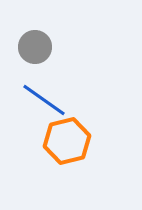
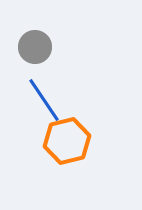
blue line: rotated 21 degrees clockwise
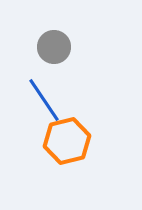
gray circle: moved 19 px right
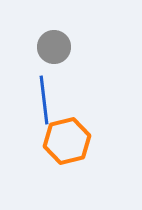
blue line: rotated 27 degrees clockwise
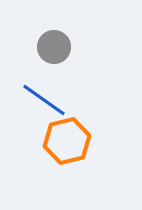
blue line: rotated 48 degrees counterclockwise
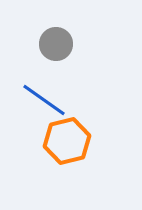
gray circle: moved 2 px right, 3 px up
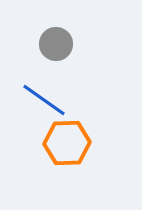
orange hexagon: moved 2 px down; rotated 12 degrees clockwise
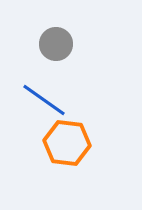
orange hexagon: rotated 9 degrees clockwise
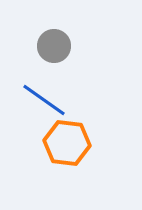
gray circle: moved 2 px left, 2 px down
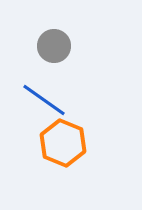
orange hexagon: moved 4 px left; rotated 15 degrees clockwise
